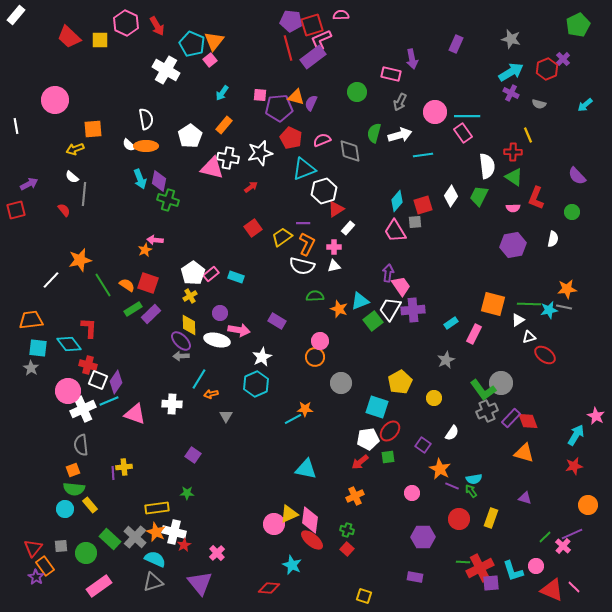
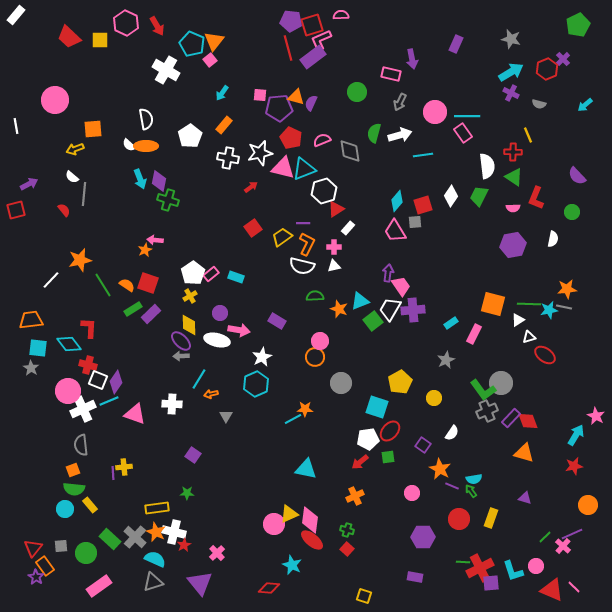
pink triangle at (212, 168): moved 71 px right
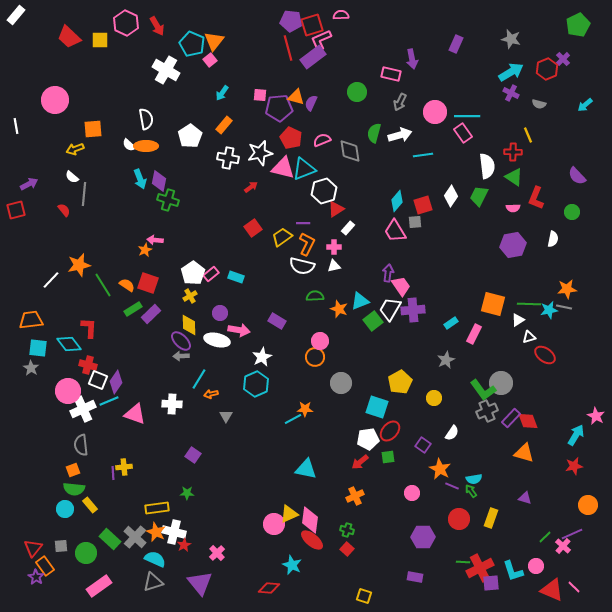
orange star at (80, 260): moved 1 px left, 5 px down
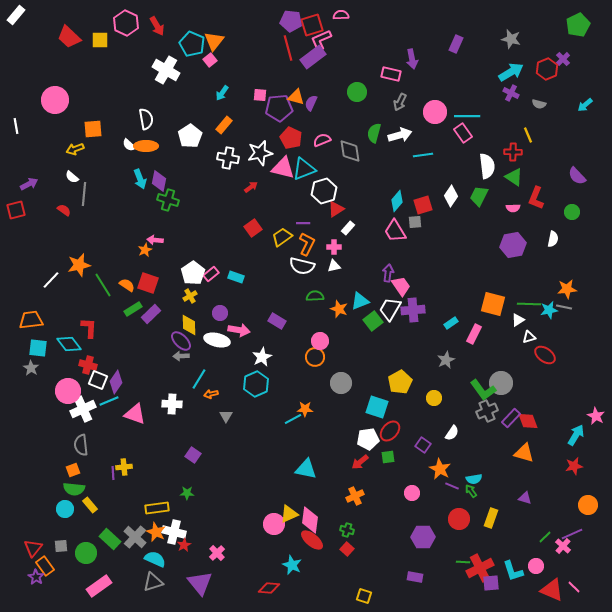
red semicircle at (64, 210): rotated 16 degrees counterclockwise
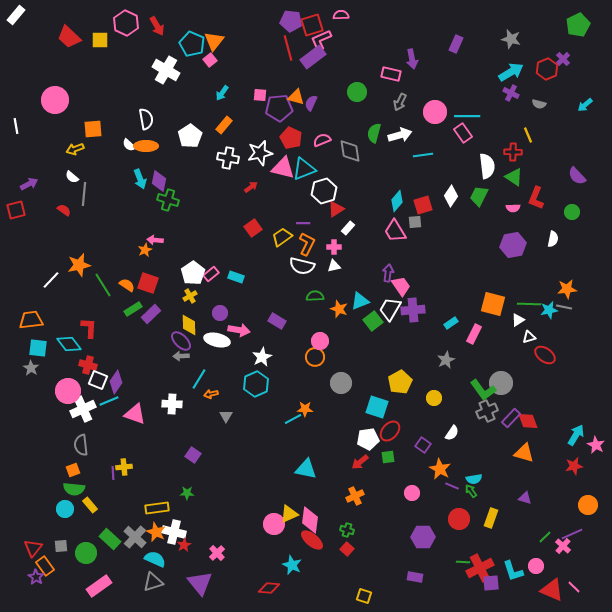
pink star at (596, 416): moved 29 px down
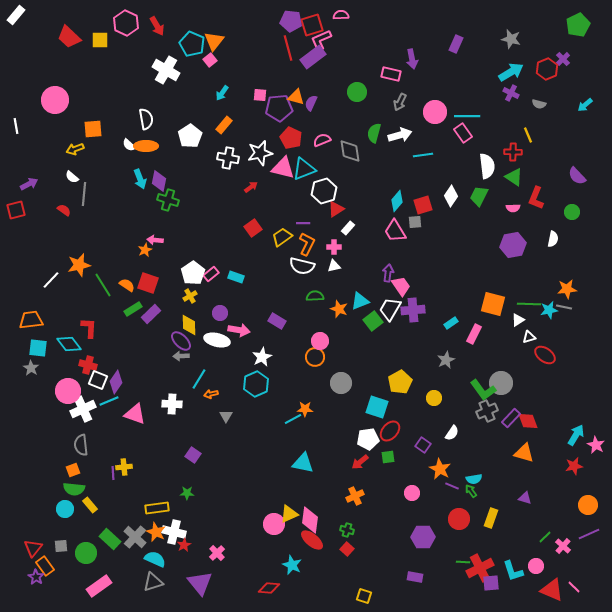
cyan triangle at (306, 469): moved 3 px left, 6 px up
purple line at (572, 534): moved 17 px right
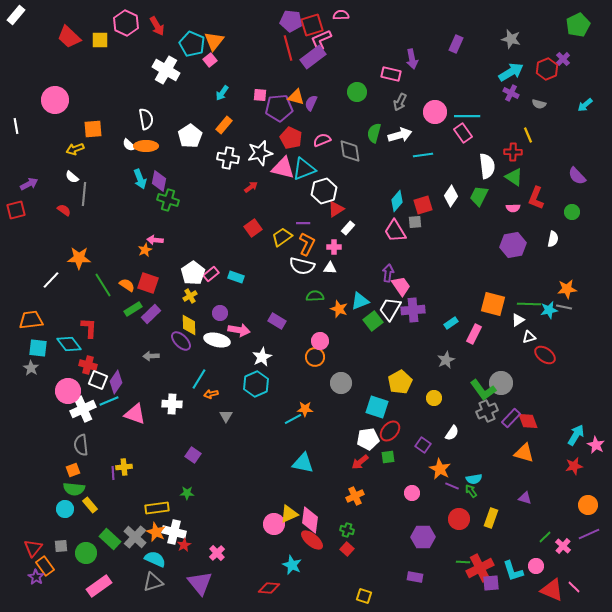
orange star at (79, 265): moved 7 px up; rotated 15 degrees clockwise
white triangle at (334, 266): moved 4 px left, 2 px down; rotated 16 degrees clockwise
gray arrow at (181, 356): moved 30 px left
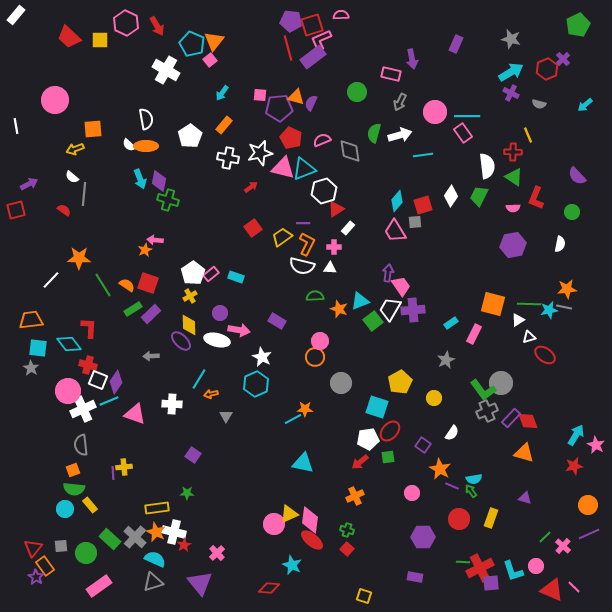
white semicircle at (553, 239): moved 7 px right, 5 px down
white star at (262, 357): rotated 18 degrees counterclockwise
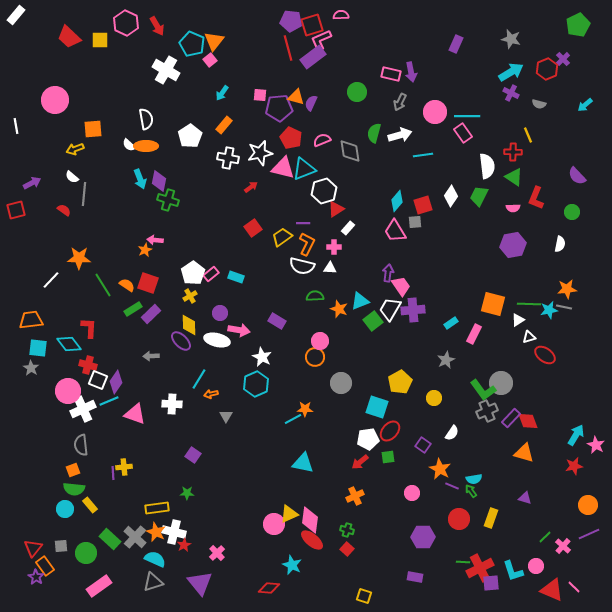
purple arrow at (412, 59): moved 1 px left, 13 px down
purple arrow at (29, 184): moved 3 px right, 1 px up
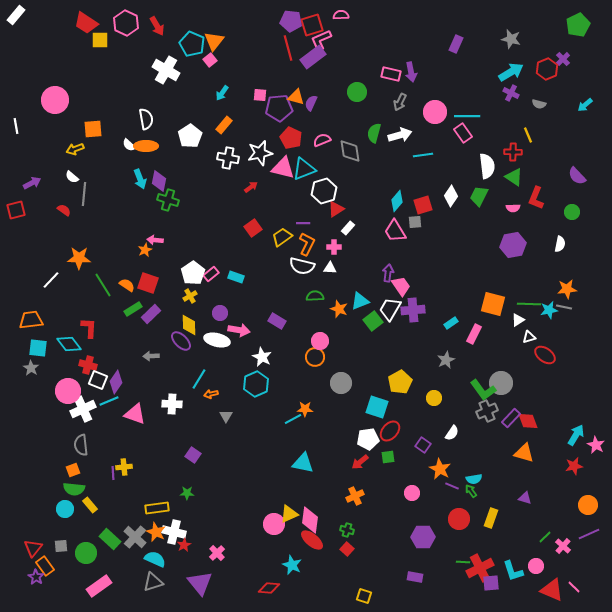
red trapezoid at (69, 37): moved 17 px right, 14 px up; rotated 10 degrees counterclockwise
